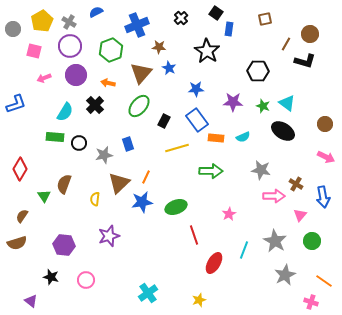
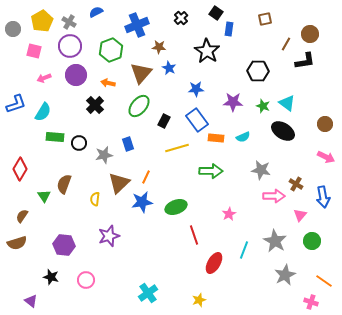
black L-shape at (305, 61): rotated 25 degrees counterclockwise
cyan semicircle at (65, 112): moved 22 px left
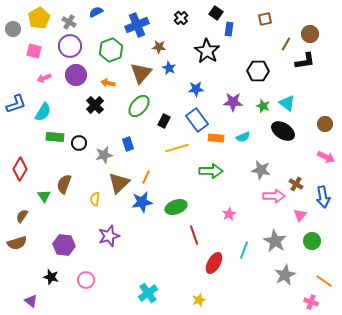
yellow pentagon at (42, 21): moved 3 px left, 3 px up
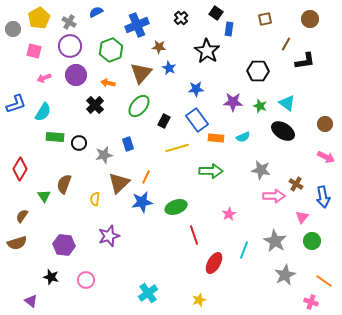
brown circle at (310, 34): moved 15 px up
green star at (263, 106): moved 3 px left
pink triangle at (300, 215): moved 2 px right, 2 px down
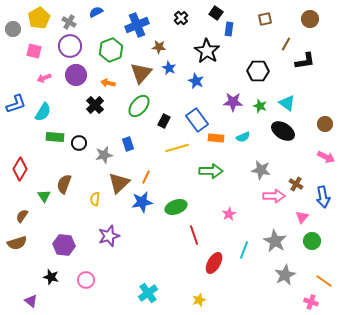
blue star at (196, 89): moved 8 px up; rotated 28 degrees clockwise
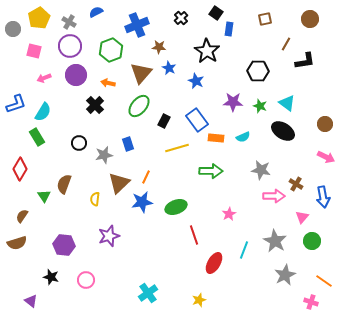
green rectangle at (55, 137): moved 18 px left; rotated 54 degrees clockwise
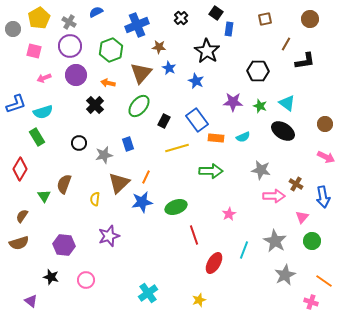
cyan semicircle at (43, 112): rotated 42 degrees clockwise
brown semicircle at (17, 243): moved 2 px right
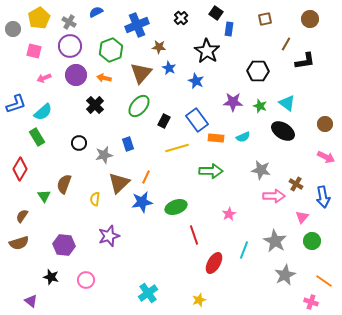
orange arrow at (108, 83): moved 4 px left, 5 px up
cyan semicircle at (43, 112): rotated 24 degrees counterclockwise
